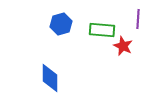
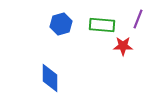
purple line: rotated 18 degrees clockwise
green rectangle: moved 5 px up
red star: rotated 24 degrees counterclockwise
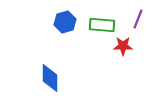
blue hexagon: moved 4 px right, 2 px up
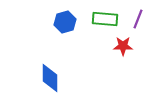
green rectangle: moved 3 px right, 6 px up
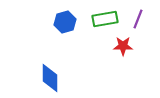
green rectangle: rotated 15 degrees counterclockwise
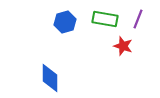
green rectangle: rotated 20 degrees clockwise
red star: rotated 18 degrees clockwise
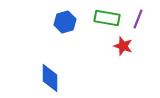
green rectangle: moved 2 px right, 1 px up
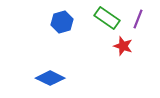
green rectangle: rotated 25 degrees clockwise
blue hexagon: moved 3 px left
blue diamond: rotated 64 degrees counterclockwise
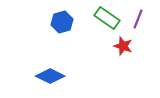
blue diamond: moved 2 px up
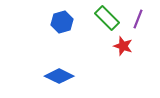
green rectangle: rotated 10 degrees clockwise
blue diamond: moved 9 px right
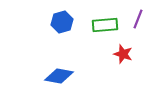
green rectangle: moved 2 px left, 7 px down; rotated 50 degrees counterclockwise
red star: moved 8 px down
blue diamond: rotated 16 degrees counterclockwise
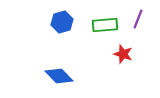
blue diamond: rotated 36 degrees clockwise
